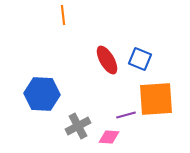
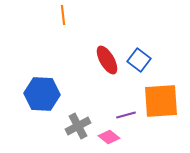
blue square: moved 1 px left, 1 px down; rotated 15 degrees clockwise
orange square: moved 5 px right, 2 px down
pink diamond: rotated 35 degrees clockwise
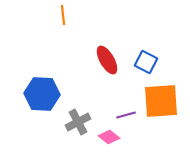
blue square: moved 7 px right, 2 px down; rotated 10 degrees counterclockwise
gray cross: moved 4 px up
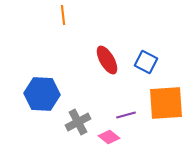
orange square: moved 5 px right, 2 px down
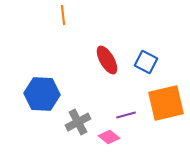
orange square: rotated 9 degrees counterclockwise
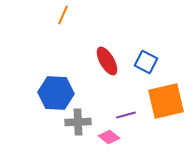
orange line: rotated 30 degrees clockwise
red ellipse: moved 1 px down
blue hexagon: moved 14 px right, 1 px up
orange square: moved 2 px up
gray cross: rotated 25 degrees clockwise
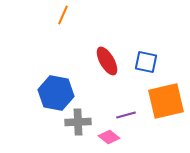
blue square: rotated 15 degrees counterclockwise
blue hexagon: rotated 8 degrees clockwise
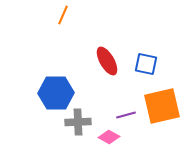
blue square: moved 2 px down
blue hexagon: rotated 12 degrees counterclockwise
orange square: moved 4 px left, 5 px down
pink diamond: rotated 10 degrees counterclockwise
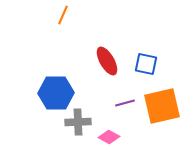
purple line: moved 1 px left, 12 px up
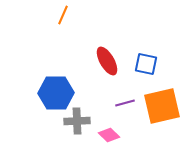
gray cross: moved 1 px left, 1 px up
pink diamond: moved 2 px up; rotated 15 degrees clockwise
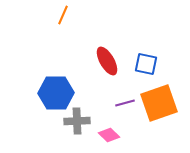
orange square: moved 3 px left, 3 px up; rotated 6 degrees counterclockwise
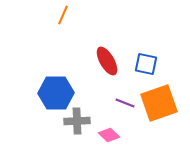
purple line: rotated 36 degrees clockwise
